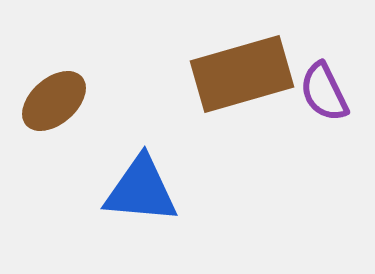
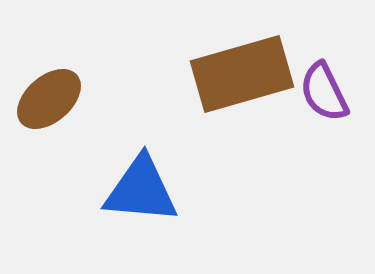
brown ellipse: moved 5 px left, 2 px up
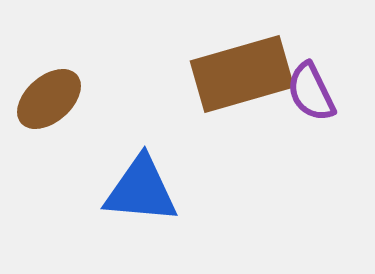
purple semicircle: moved 13 px left
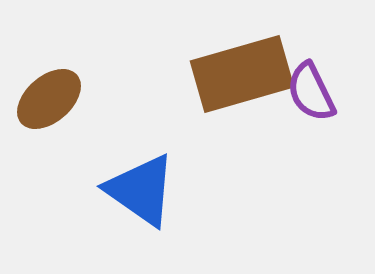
blue triangle: rotated 30 degrees clockwise
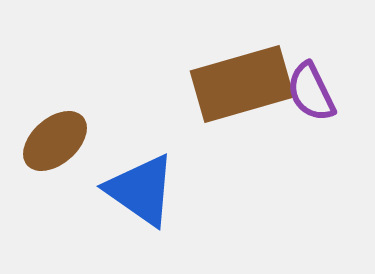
brown rectangle: moved 10 px down
brown ellipse: moved 6 px right, 42 px down
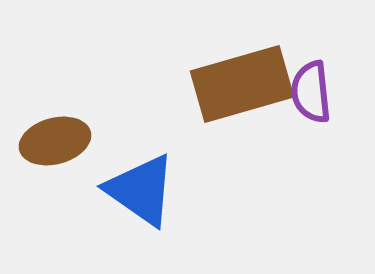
purple semicircle: rotated 20 degrees clockwise
brown ellipse: rotated 26 degrees clockwise
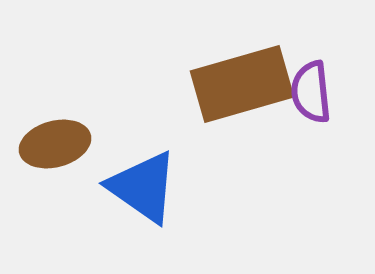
brown ellipse: moved 3 px down
blue triangle: moved 2 px right, 3 px up
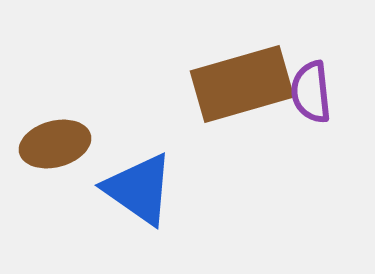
blue triangle: moved 4 px left, 2 px down
